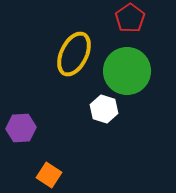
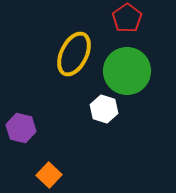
red pentagon: moved 3 px left
purple hexagon: rotated 16 degrees clockwise
orange square: rotated 10 degrees clockwise
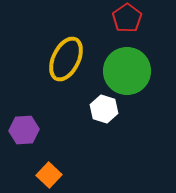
yellow ellipse: moved 8 px left, 5 px down
purple hexagon: moved 3 px right, 2 px down; rotated 16 degrees counterclockwise
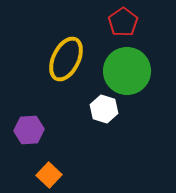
red pentagon: moved 4 px left, 4 px down
purple hexagon: moved 5 px right
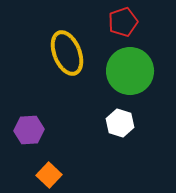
red pentagon: rotated 16 degrees clockwise
yellow ellipse: moved 1 px right, 6 px up; rotated 48 degrees counterclockwise
green circle: moved 3 px right
white hexagon: moved 16 px right, 14 px down
